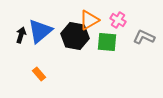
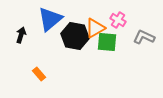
orange triangle: moved 6 px right, 8 px down
blue triangle: moved 10 px right, 12 px up
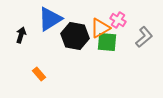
blue triangle: rotated 8 degrees clockwise
orange triangle: moved 5 px right
gray L-shape: rotated 115 degrees clockwise
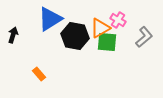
black arrow: moved 8 px left
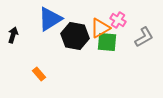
gray L-shape: rotated 10 degrees clockwise
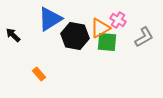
black arrow: rotated 63 degrees counterclockwise
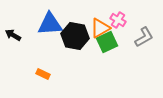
blue triangle: moved 5 px down; rotated 28 degrees clockwise
black arrow: rotated 14 degrees counterclockwise
green square: rotated 30 degrees counterclockwise
orange rectangle: moved 4 px right; rotated 24 degrees counterclockwise
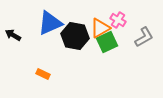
blue triangle: moved 1 px up; rotated 20 degrees counterclockwise
